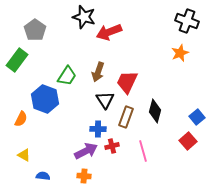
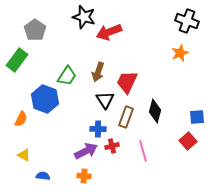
blue square: rotated 35 degrees clockwise
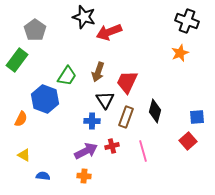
blue cross: moved 6 px left, 8 px up
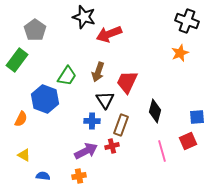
red arrow: moved 2 px down
brown rectangle: moved 5 px left, 8 px down
red square: rotated 18 degrees clockwise
pink line: moved 19 px right
orange cross: moved 5 px left; rotated 16 degrees counterclockwise
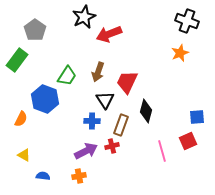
black star: rotated 30 degrees clockwise
black diamond: moved 9 px left
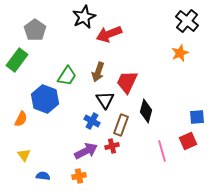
black cross: rotated 20 degrees clockwise
blue cross: rotated 28 degrees clockwise
yellow triangle: rotated 24 degrees clockwise
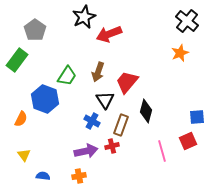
red trapezoid: rotated 15 degrees clockwise
purple arrow: rotated 15 degrees clockwise
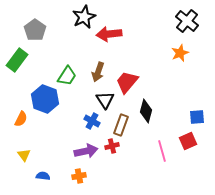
red arrow: rotated 15 degrees clockwise
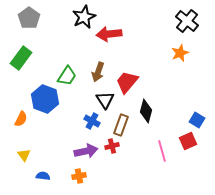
gray pentagon: moved 6 px left, 12 px up
green rectangle: moved 4 px right, 2 px up
blue square: moved 3 px down; rotated 35 degrees clockwise
